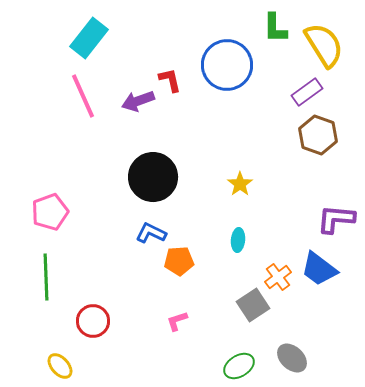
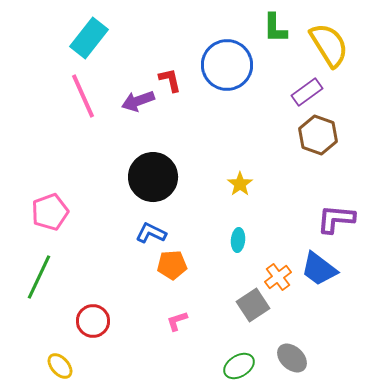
yellow semicircle: moved 5 px right
orange pentagon: moved 7 px left, 4 px down
green line: moved 7 px left; rotated 27 degrees clockwise
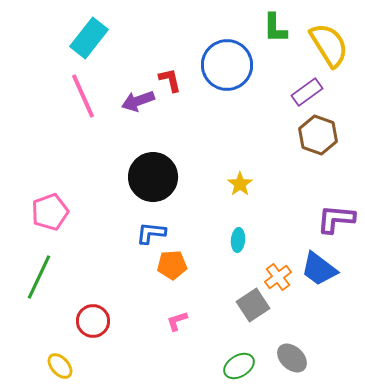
blue L-shape: rotated 20 degrees counterclockwise
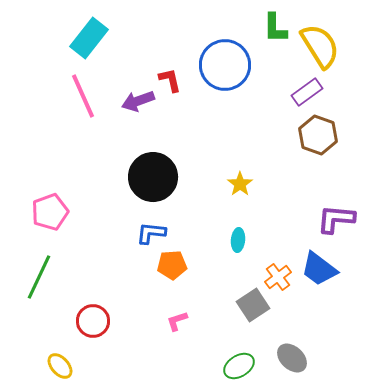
yellow semicircle: moved 9 px left, 1 px down
blue circle: moved 2 px left
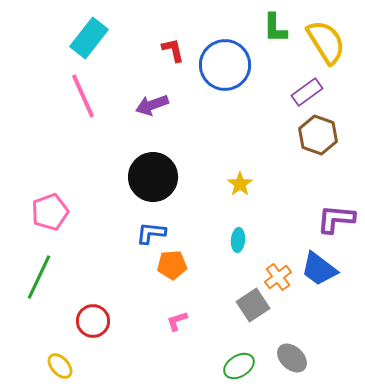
yellow semicircle: moved 6 px right, 4 px up
red L-shape: moved 3 px right, 30 px up
purple arrow: moved 14 px right, 4 px down
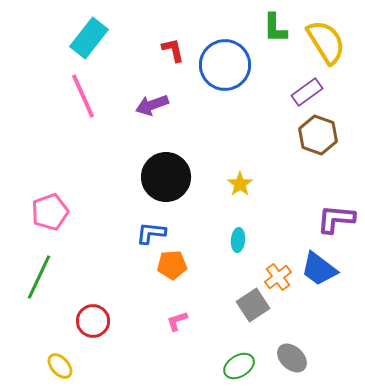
black circle: moved 13 px right
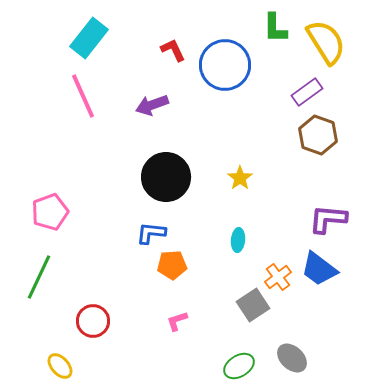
red L-shape: rotated 12 degrees counterclockwise
yellow star: moved 6 px up
purple L-shape: moved 8 px left
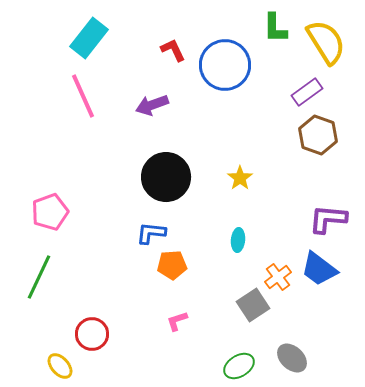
red circle: moved 1 px left, 13 px down
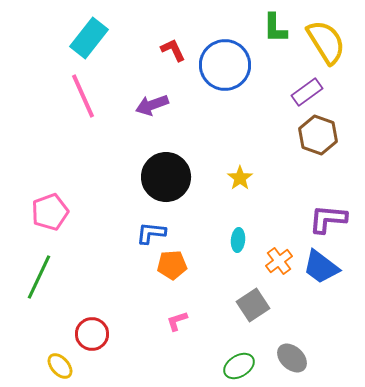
blue trapezoid: moved 2 px right, 2 px up
orange cross: moved 1 px right, 16 px up
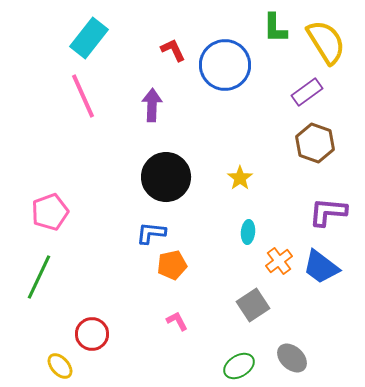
purple arrow: rotated 112 degrees clockwise
brown hexagon: moved 3 px left, 8 px down
purple L-shape: moved 7 px up
cyan ellipse: moved 10 px right, 8 px up
orange pentagon: rotated 8 degrees counterclockwise
pink L-shape: rotated 80 degrees clockwise
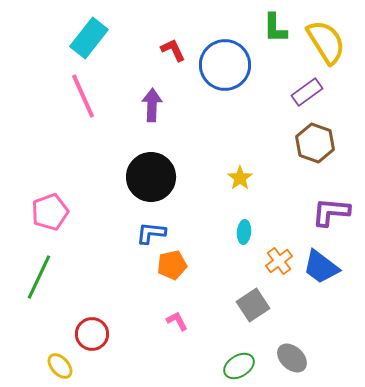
black circle: moved 15 px left
purple L-shape: moved 3 px right
cyan ellipse: moved 4 px left
